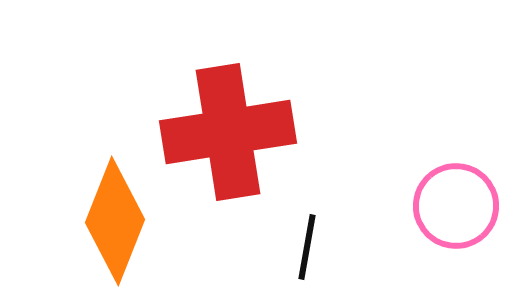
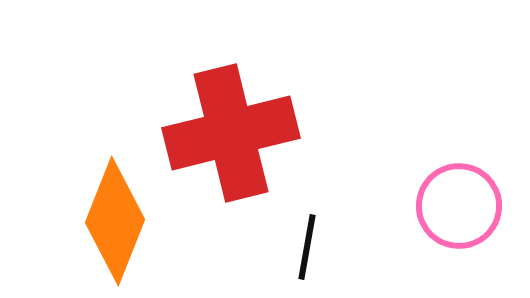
red cross: moved 3 px right, 1 px down; rotated 5 degrees counterclockwise
pink circle: moved 3 px right
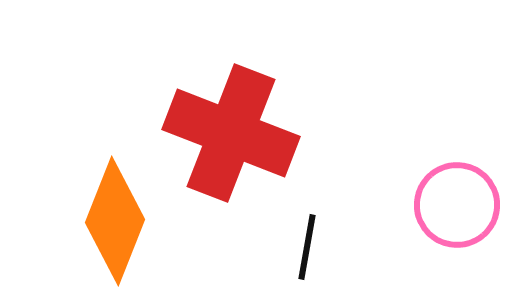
red cross: rotated 35 degrees clockwise
pink circle: moved 2 px left, 1 px up
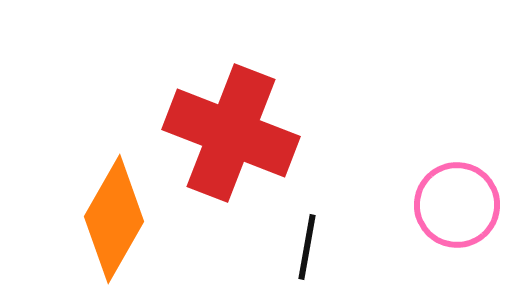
orange diamond: moved 1 px left, 2 px up; rotated 8 degrees clockwise
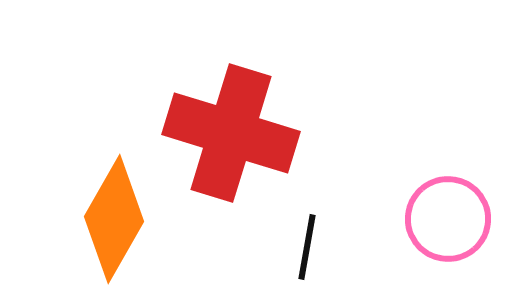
red cross: rotated 4 degrees counterclockwise
pink circle: moved 9 px left, 14 px down
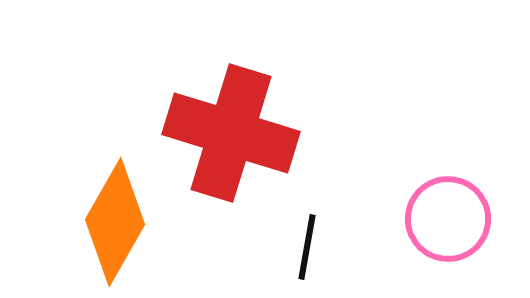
orange diamond: moved 1 px right, 3 px down
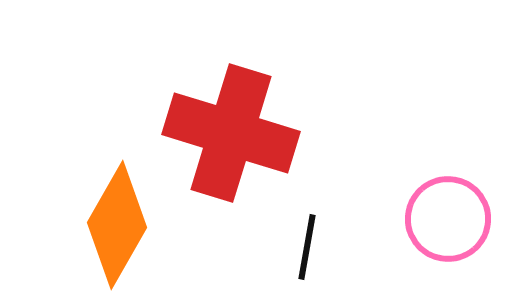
orange diamond: moved 2 px right, 3 px down
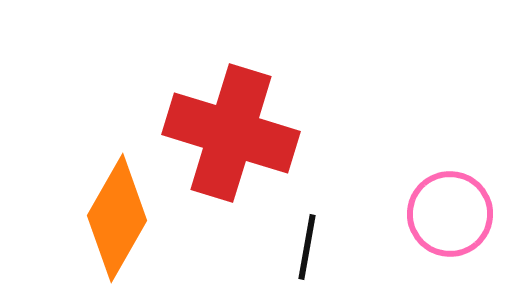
pink circle: moved 2 px right, 5 px up
orange diamond: moved 7 px up
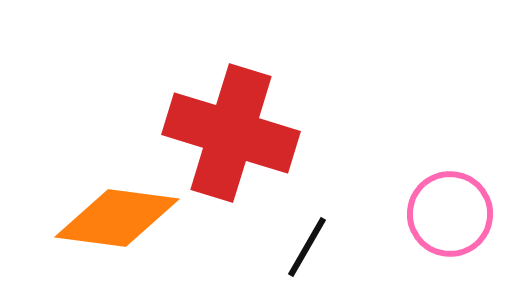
orange diamond: rotated 68 degrees clockwise
black line: rotated 20 degrees clockwise
